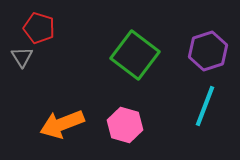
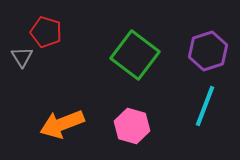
red pentagon: moved 7 px right, 4 px down
pink hexagon: moved 7 px right, 1 px down
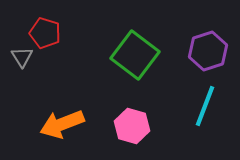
red pentagon: moved 1 px left, 1 px down
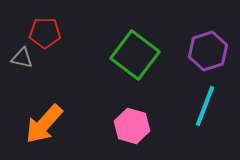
red pentagon: rotated 16 degrees counterclockwise
gray triangle: moved 1 px down; rotated 45 degrees counterclockwise
orange arrow: moved 18 px left; rotated 27 degrees counterclockwise
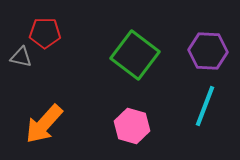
purple hexagon: rotated 21 degrees clockwise
gray triangle: moved 1 px left, 1 px up
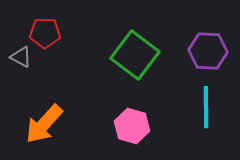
gray triangle: rotated 15 degrees clockwise
cyan line: moved 1 px right, 1 px down; rotated 21 degrees counterclockwise
